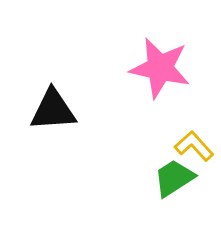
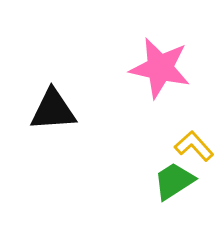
green trapezoid: moved 3 px down
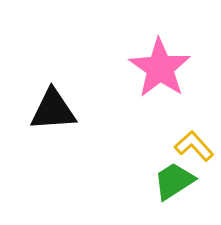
pink star: rotated 22 degrees clockwise
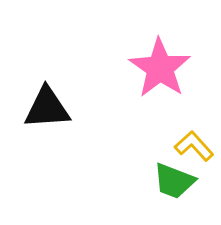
black triangle: moved 6 px left, 2 px up
green trapezoid: rotated 126 degrees counterclockwise
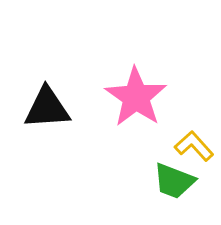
pink star: moved 24 px left, 29 px down
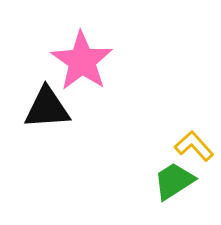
pink star: moved 54 px left, 36 px up
green trapezoid: rotated 126 degrees clockwise
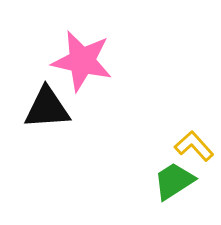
pink star: rotated 22 degrees counterclockwise
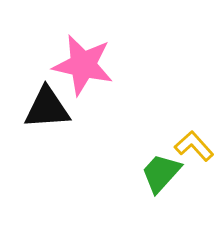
pink star: moved 1 px right, 4 px down
green trapezoid: moved 13 px left, 8 px up; rotated 15 degrees counterclockwise
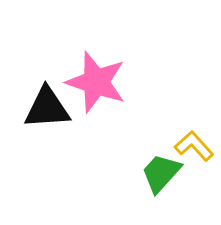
pink star: moved 13 px right, 17 px down; rotated 6 degrees clockwise
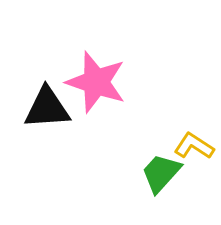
yellow L-shape: rotated 15 degrees counterclockwise
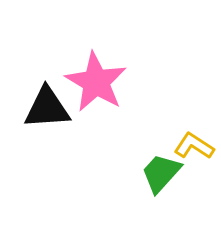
pink star: rotated 12 degrees clockwise
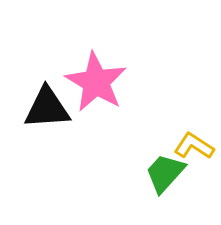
green trapezoid: moved 4 px right
